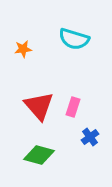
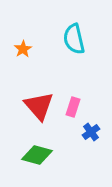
cyan semicircle: rotated 60 degrees clockwise
orange star: rotated 24 degrees counterclockwise
blue cross: moved 1 px right, 5 px up
green diamond: moved 2 px left
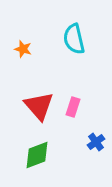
orange star: rotated 24 degrees counterclockwise
blue cross: moved 5 px right, 10 px down
green diamond: rotated 36 degrees counterclockwise
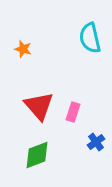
cyan semicircle: moved 16 px right, 1 px up
pink rectangle: moved 5 px down
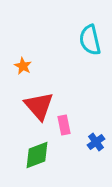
cyan semicircle: moved 2 px down
orange star: moved 17 px down; rotated 12 degrees clockwise
pink rectangle: moved 9 px left, 13 px down; rotated 30 degrees counterclockwise
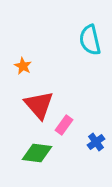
red triangle: moved 1 px up
pink rectangle: rotated 48 degrees clockwise
green diamond: moved 2 px up; rotated 28 degrees clockwise
